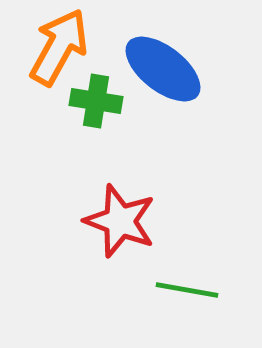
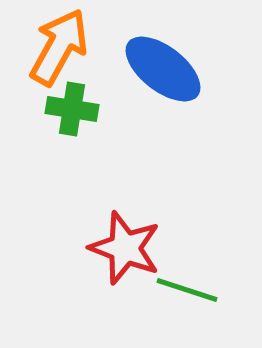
green cross: moved 24 px left, 8 px down
red star: moved 5 px right, 27 px down
green line: rotated 8 degrees clockwise
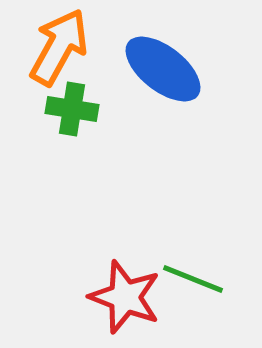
red star: moved 49 px down
green line: moved 6 px right, 11 px up; rotated 4 degrees clockwise
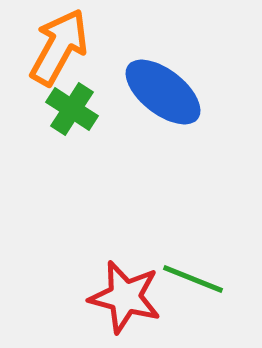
blue ellipse: moved 23 px down
green cross: rotated 24 degrees clockwise
red star: rotated 6 degrees counterclockwise
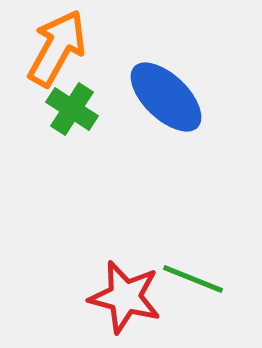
orange arrow: moved 2 px left, 1 px down
blue ellipse: moved 3 px right, 5 px down; rotated 6 degrees clockwise
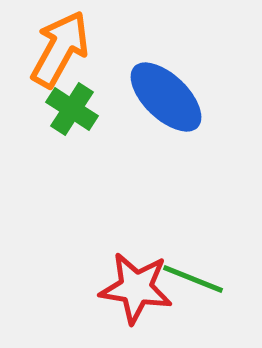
orange arrow: moved 3 px right, 1 px down
red star: moved 11 px right, 9 px up; rotated 6 degrees counterclockwise
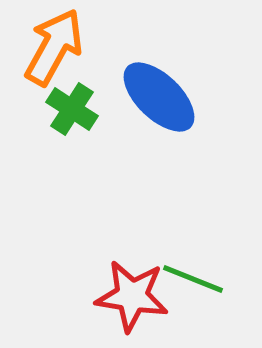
orange arrow: moved 6 px left, 2 px up
blue ellipse: moved 7 px left
red star: moved 4 px left, 8 px down
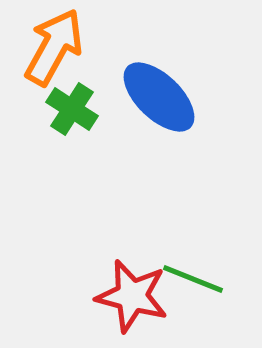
red star: rotated 6 degrees clockwise
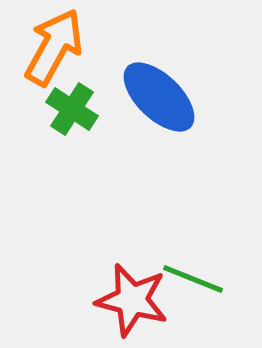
red star: moved 4 px down
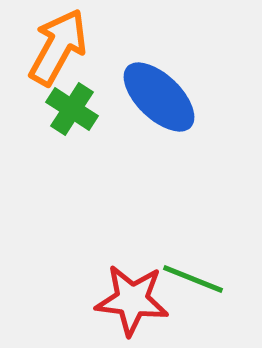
orange arrow: moved 4 px right
red star: rotated 8 degrees counterclockwise
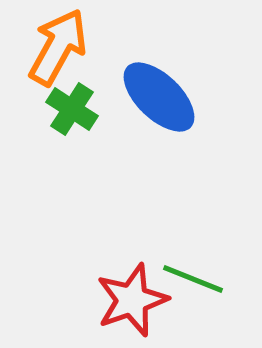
red star: rotated 26 degrees counterclockwise
